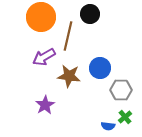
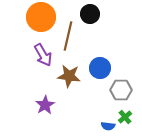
purple arrow: moved 1 px left, 2 px up; rotated 90 degrees counterclockwise
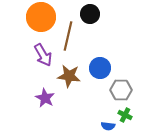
purple star: moved 7 px up; rotated 12 degrees counterclockwise
green cross: moved 2 px up; rotated 24 degrees counterclockwise
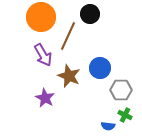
brown line: rotated 12 degrees clockwise
brown star: rotated 15 degrees clockwise
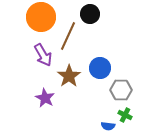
brown star: rotated 15 degrees clockwise
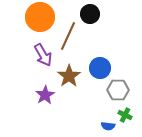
orange circle: moved 1 px left
gray hexagon: moved 3 px left
purple star: moved 3 px up; rotated 12 degrees clockwise
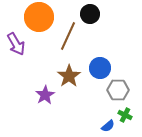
orange circle: moved 1 px left
purple arrow: moved 27 px left, 11 px up
blue semicircle: rotated 48 degrees counterclockwise
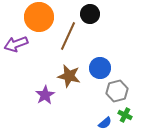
purple arrow: rotated 100 degrees clockwise
brown star: rotated 25 degrees counterclockwise
gray hexagon: moved 1 px left, 1 px down; rotated 15 degrees counterclockwise
blue semicircle: moved 3 px left, 3 px up
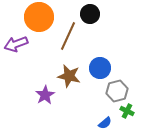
green cross: moved 2 px right, 4 px up
